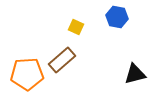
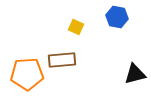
brown rectangle: rotated 36 degrees clockwise
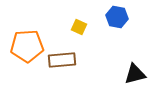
yellow square: moved 3 px right
orange pentagon: moved 28 px up
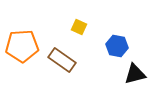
blue hexagon: moved 29 px down
orange pentagon: moved 5 px left
brown rectangle: rotated 40 degrees clockwise
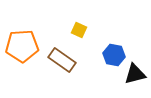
yellow square: moved 3 px down
blue hexagon: moved 3 px left, 9 px down
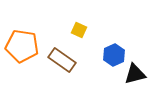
orange pentagon: rotated 12 degrees clockwise
blue hexagon: rotated 25 degrees clockwise
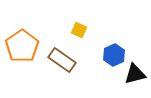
orange pentagon: rotated 28 degrees clockwise
